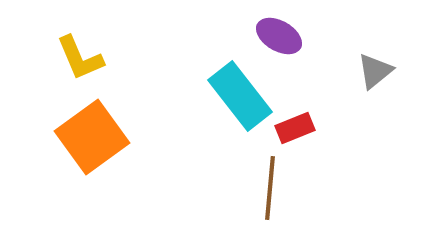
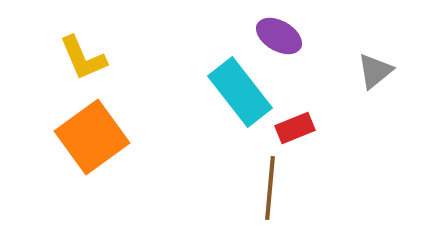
yellow L-shape: moved 3 px right
cyan rectangle: moved 4 px up
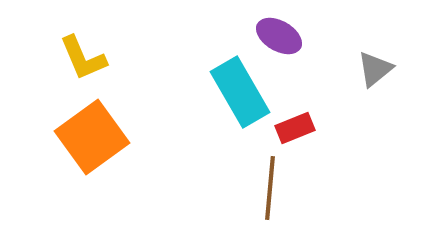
gray triangle: moved 2 px up
cyan rectangle: rotated 8 degrees clockwise
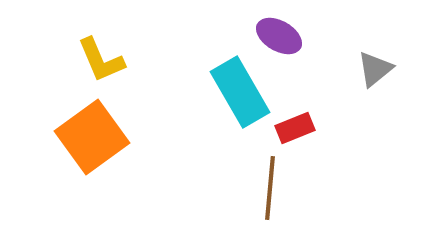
yellow L-shape: moved 18 px right, 2 px down
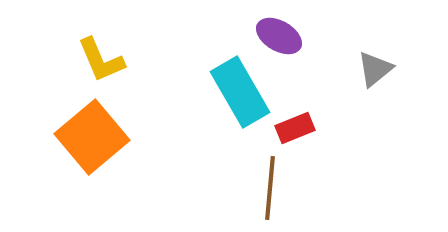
orange square: rotated 4 degrees counterclockwise
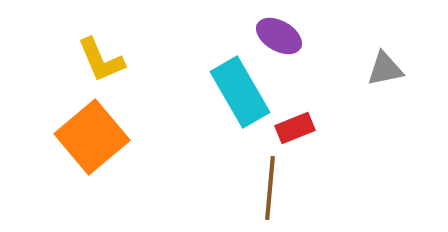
gray triangle: moved 10 px right; rotated 27 degrees clockwise
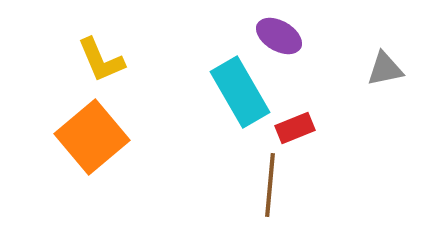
brown line: moved 3 px up
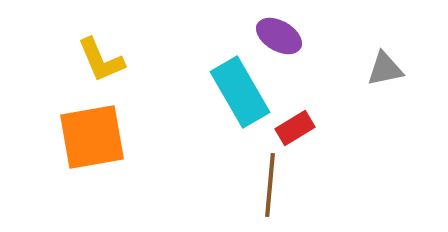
red rectangle: rotated 9 degrees counterclockwise
orange square: rotated 30 degrees clockwise
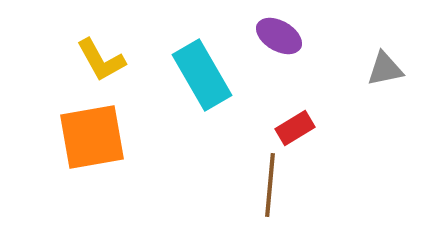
yellow L-shape: rotated 6 degrees counterclockwise
cyan rectangle: moved 38 px left, 17 px up
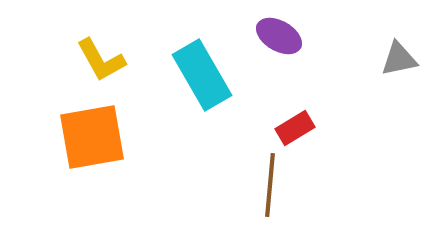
gray triangle: moved 14 px right, 10 px up
